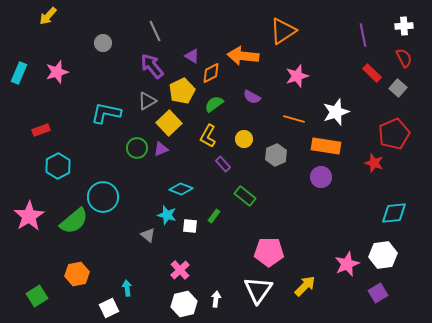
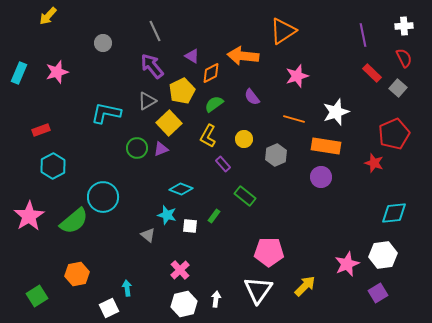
purple semicircle at (252, 97): rotated 24 degrees clockwise
cyan hexagon at (58, 166): moved 5 px left
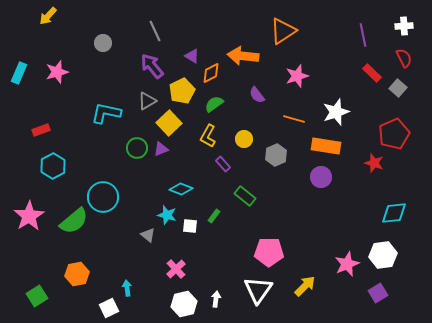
purple semicircle at (252, 97): moved 5 px right, 2 px up
pink cross at (180, 270): moved 4 px left, 1 px up
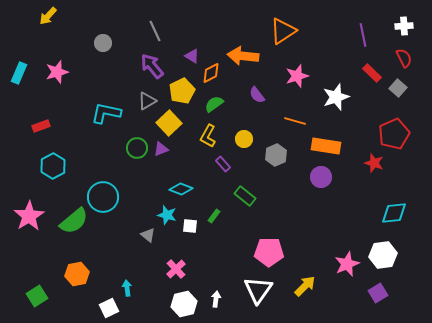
white star at (336, 112): moved 15 px up
orange line at (294, 119): moved 1 px right, 2 px down
red rectangle at (41, 130): moved 4 px up
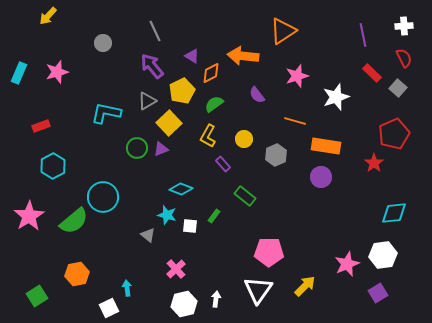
red star at (374, 163): rotated 18 degrees clockwise
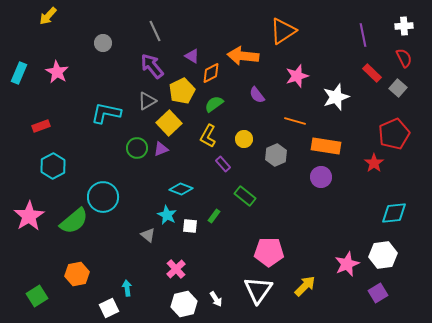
pink star at (57, 72): rotated 25 degrees counterclockwise
cyan star at (167, 215): rotated 12 degrees clockwise
white arrow at (216, 299): rotated 140 degrees clockwise
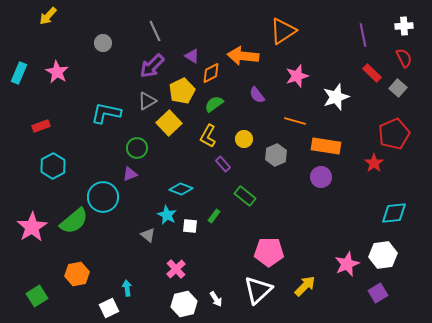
purple arrow at (152, 66): rotated 96 degrees counterclockwise
purple triangle at (161, 149): moved 31 px left, 25 px down
pink star at (29, 216): moved 3 px right, 11 px down
white triangle at (258, 290): rotated 12 degrees clockwise
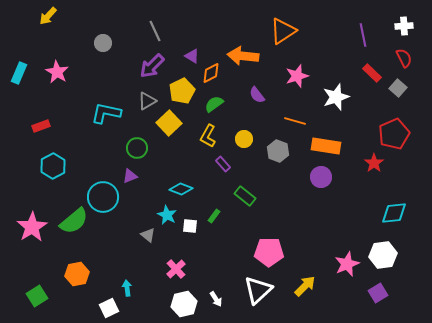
gray hexagon at (276, 155): moved 2 px right, 4 px up; rotated 15 degrees counterclockwise
purple triangle at (130, 174): moved 2 px down
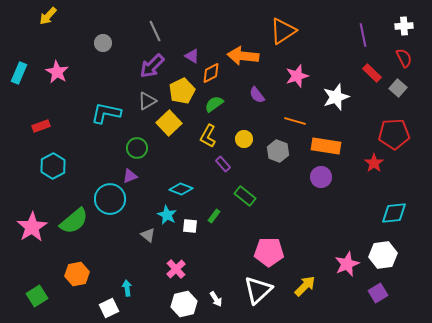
red pentagon at (394, 134): rotated 20 degrees clockwise
cyan circle at (103, 197): moved 7 px right, 2 px down
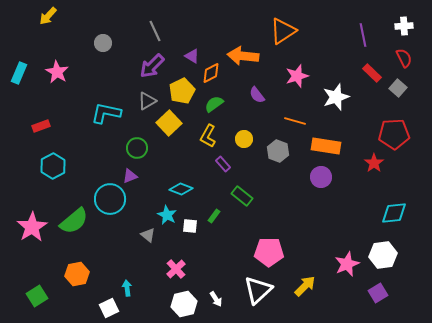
green rectangle at (245, 196): moved 3 px left
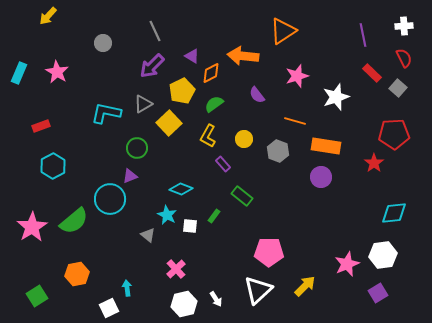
gray triangle at (147, 101): moved 4 px left, 3 px down
